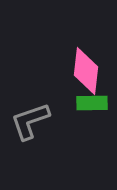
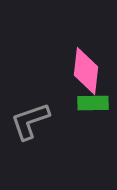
green rectangle: moved 1 px right
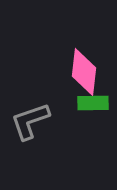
pink diamond: moved 2 px left, 1 px down
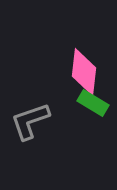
green rectangle: rotated 32 degrees clockwise
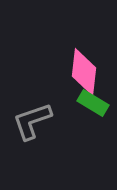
gray L-shape: moved 2 px right
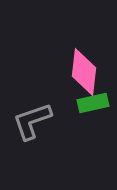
green rectangle: rotated 44 degrees counterclockwise
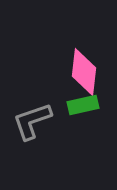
green rectangle: moved 10 px left, 2 px down
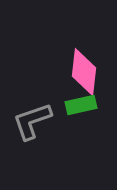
green rectangle: moved 2 px left
